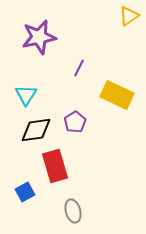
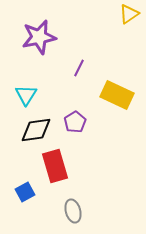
yellow triangle: moved 2 px up
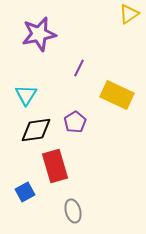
purple star: moved 3 px up
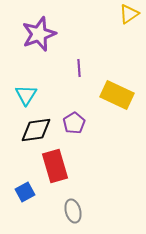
purple star: rotated 8 degrees counterclockwise
purple line: rotated 30 degrees counterclockwise
purple pentagon: moved 1 px left, 1 px down
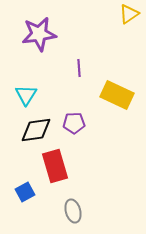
purple star: rotated 12 degrees clockwise
purple pentagon: rotated 30 degrees clockwise
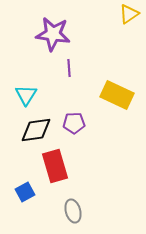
purple star: moved 14 px right; rotated 16 degrees clockwise
purple line: moved 10 px left
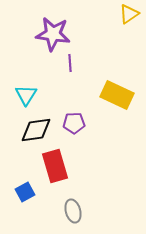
purple line: moved 1 px right, 5 px up
